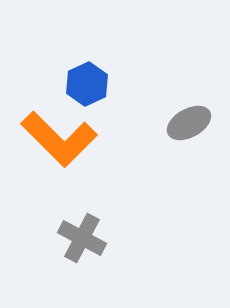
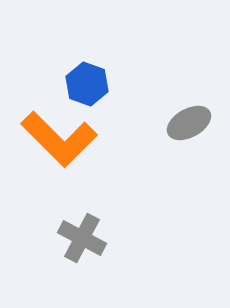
blue hexagon: rotated 15 degrees counterclockwise
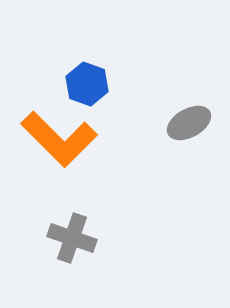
gray cross: moved 10 px left; rotated 9 degrees counterclockwise
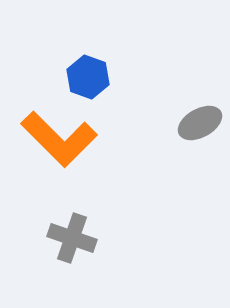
blue hexagon: moved 1 px right, 7 px up
gray ellipse: moved 11 px right
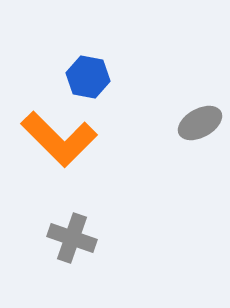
blue hexagon: rotated 9 degrees counterclockwise
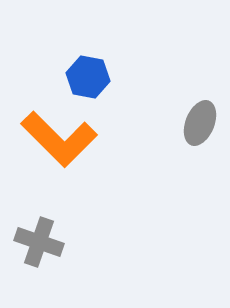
gray ellipse: rotated 39 degrees counterclockwise
gray cross: moved 33 px left, 4 px down
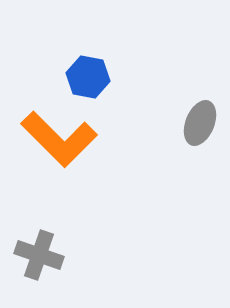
gray cross: moved 13 px down
